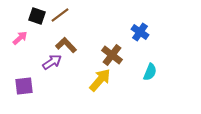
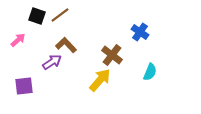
pink arrow: moved 2 px left, 2 px down
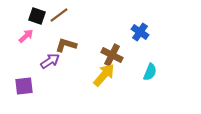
brown line: moved 1 px left
pink arrow: moved 8 px right, 4 px up
brown L-shape: rotated 30 degrees counterclockwise
brown cross: rotated 10 degrees counterclockwise
purple arrow: moved 2 px left, 1 px up
yellow arrow: moved 4 px right, 5 px up
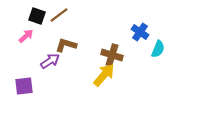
brown cross: rotated 10 degrees counterclockwise
cyan semicircle: moved 8 px right, 23 px up
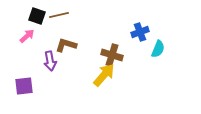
brown line: rotated 24 degrees clockwise
blue cross: rotated 36 degrees clockwise
pink arrow: moved 1 px right
purple arrow: rotated 114 degrees clockwise
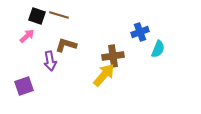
brown line: rotated 30 degrees clockwise
brown cross: moved 1 px right, 1 px down; rotated 25 degrees counterclockwise
purple square: rotated 12 degrees counterclockwise
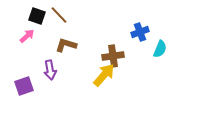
brown line: rotated 30 degrees clockwise
cyan semicircle: moved 2 px right
purple arrow: moved 9 px down
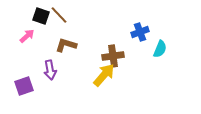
black square: moved 4 px right
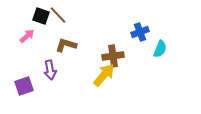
brown line: moved 1 px left
